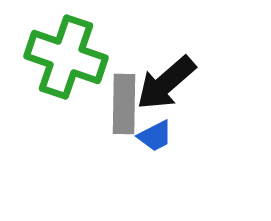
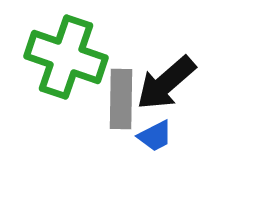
gray rectangle: moved 3 px left, 5 px up
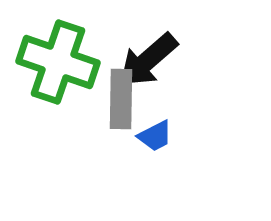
green cross: moved 8 px left, 5 px down
black arrow: moved 18 px left, 23 px up
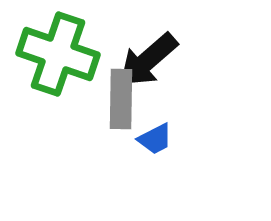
green cross: moved 8 px up
blue trapezoid: moved 3 px down
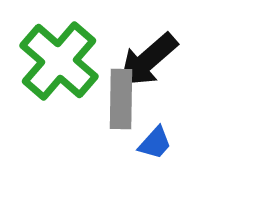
green cross: moved 1 px right, 7 px down; rotated 22 degrees clockwise
blue trapezoid: moved 4 px down; rotated 21 degrees counterclockwise
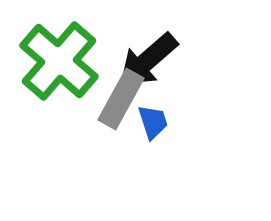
gray rectangle: rotated 28 degrees clockwise
blue trapezoid: moved 2 px left, 21 px up; rotated 60 degrees counterclockwise
